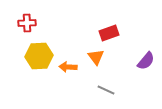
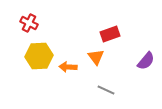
red cross: moved 2 px right; rotated 30 degrees clockwise
red rectangle: moved 1 px right, 1 px down
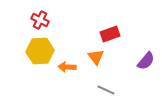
red cross: moved 11 px right, 3 px up
yellow hexagon: moved 1 px right, 5 px up
orange arrow: moved 1 px left
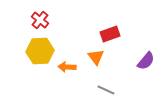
red cross: rotated 12 degrees clockwise
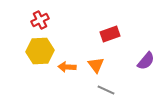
red cross: rotated 24 degrees clockwise
orange triangle: moved 8 px down
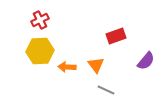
red rectangle: moved 6 px right, 2 px down
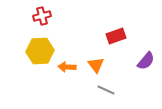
red cross: moved 2 px right, 4 px up; rotated 12 degrees clockwise
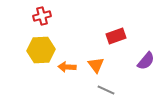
yellow hexagon: moved 1 px right, 1 px up
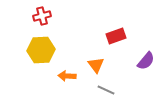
orange arrow: moved 9 px down
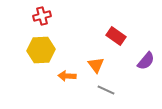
red rectangle: rotated 54 degrees clockwise
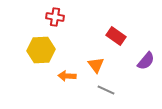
red cross: moved 13 px right, 1 px down; rotated 24 degrees clockwise
